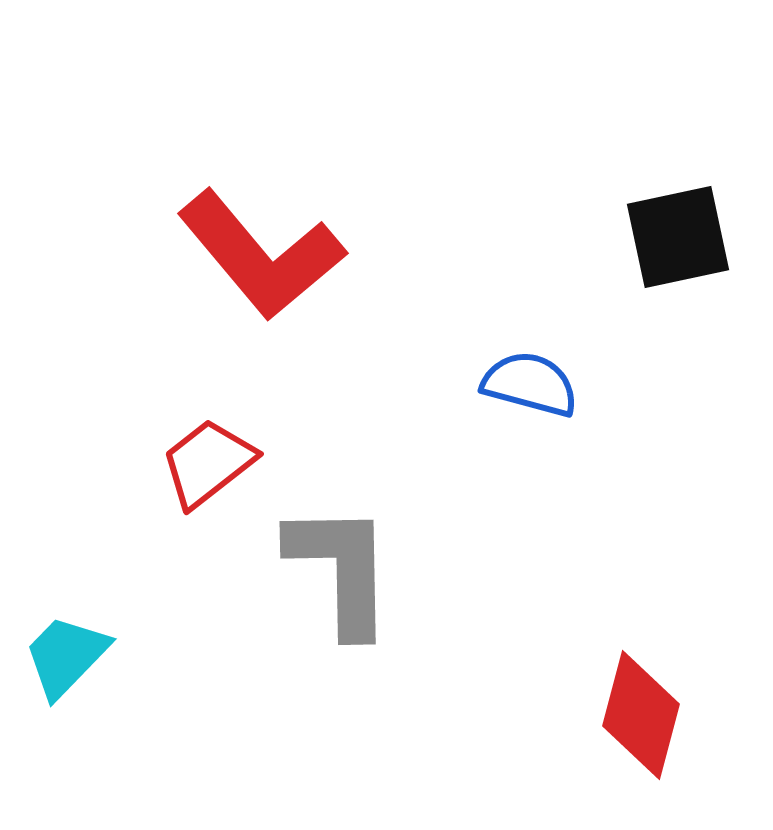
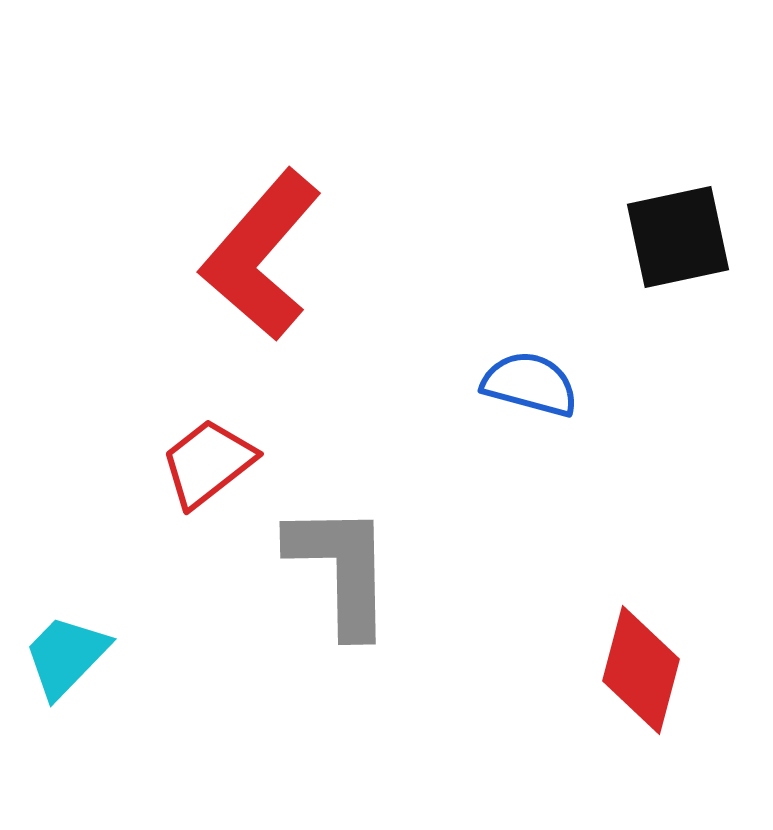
red L-shape: rotated 81 degrees clockwise
red diamond: moved 45 px up
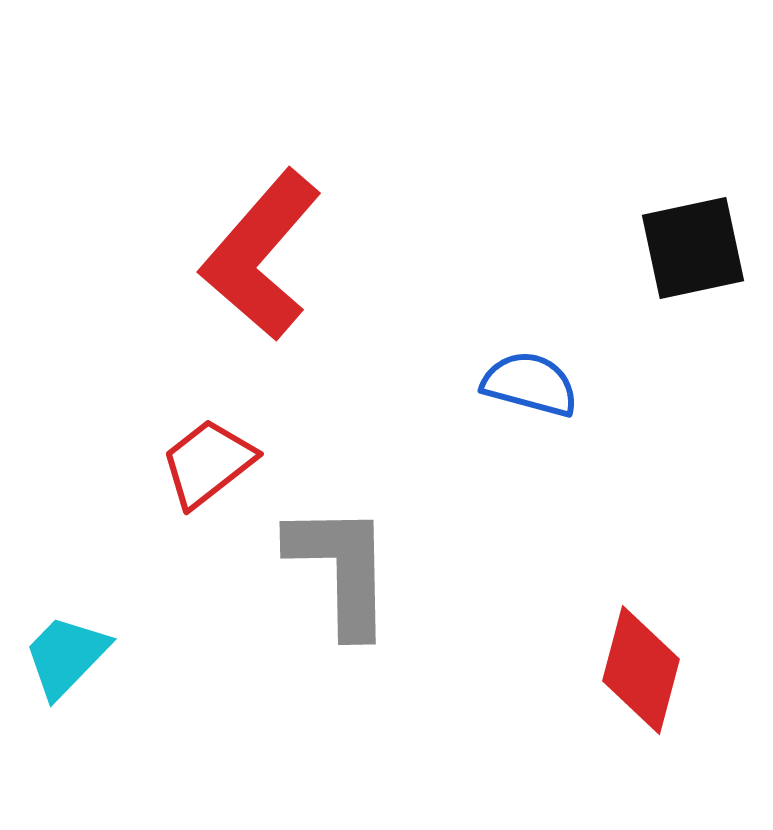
black square: moved 15 px right, 11 px down
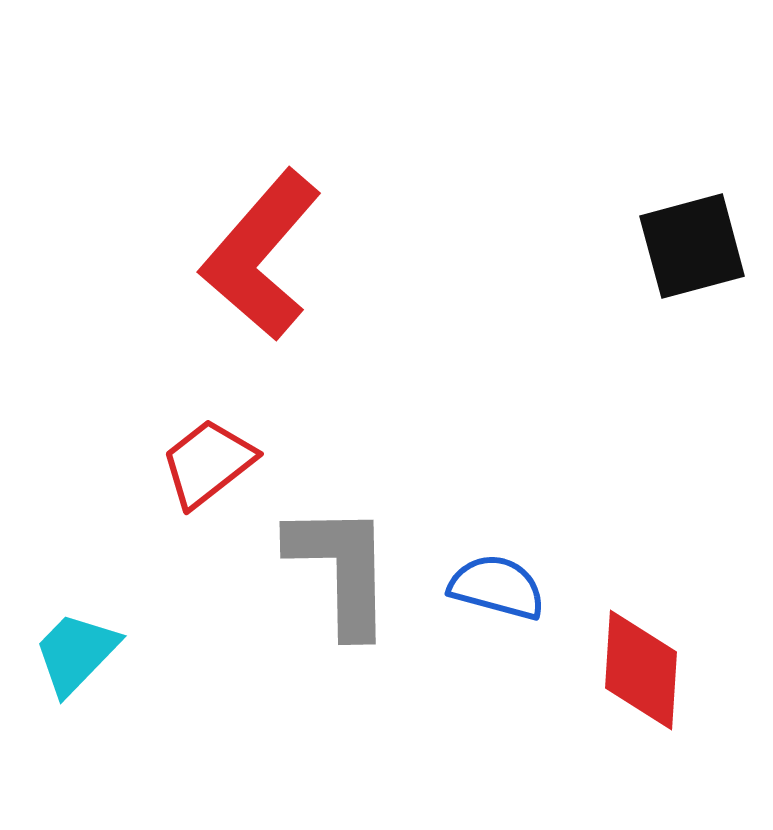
black square: moved 1 px left, 2 px up; rotated 3 degrees counterclockwise
blue semicircle: moved 33 px left, 203 px down
cyan trapezoid: moved 10 px right, 3 px up
red diamond: rotated 11 degrees counterclockwise
